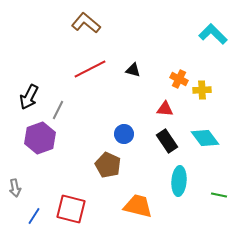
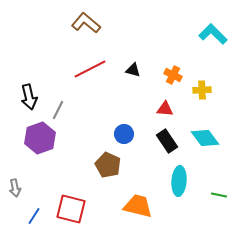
orange cross: moved 6 px left, 4 px up
black arrow: rotated 40 degrees counterclockwise
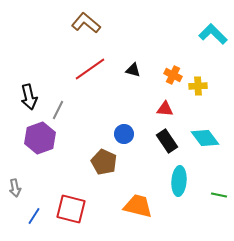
red line: rotated 8 degrees counterclockwise
yellow cross: moved 4 px left, 4 px up
brown pentagon: moved 4 px left, 3 px up
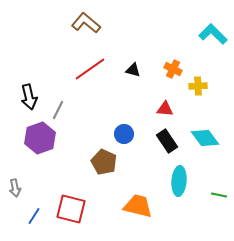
orange cross: moved 6 px up
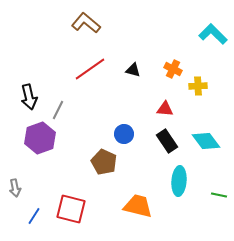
cyan diamond: moved 1 px right, 3 px down
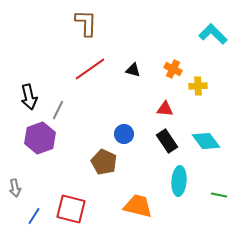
brown L-shape: rotated 52 degrees clockwise
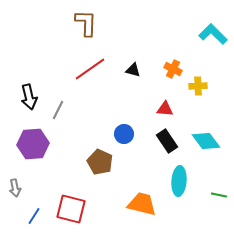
purple hexagon: moved 7 px left, 6 px down; rotated 16 degrees clockwise
brown pentagon: moved 4 px left
orange trapezoid: moved 4 px right, 2 px up
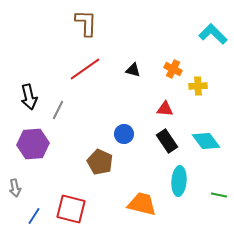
red line: moved 5 px left
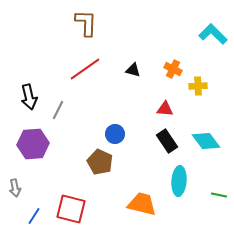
blue circle: moved 9 px left
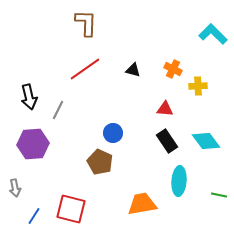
blue circle: moved 2 px left, 1 px up
orange trapezoid: rotated 24 degrees counterclockwise
